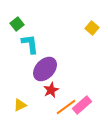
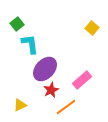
pink rectangle: moved 25 px up
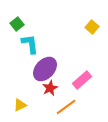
yellow square: moved 1 px up
red star: moved 1 px left, 2 px up
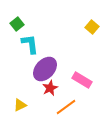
pink rectangle: rotated 72 degrees clockwise
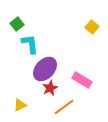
orange line: moved 2 px left
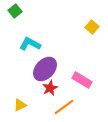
green square: moved 2 px left, 13 px up
cyan L-shape: rotated 55 degrees counterclockwise
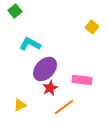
pink rectangle: rotated 24 degrees counterclockwise
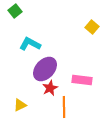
orange line: rotated 55 degrees counterclockwise
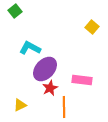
cyan L-shape: moved 4 px down
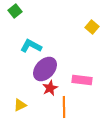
cyan L-shape: moved 1 px right, 2 px up
